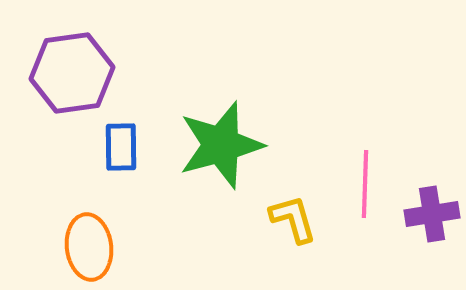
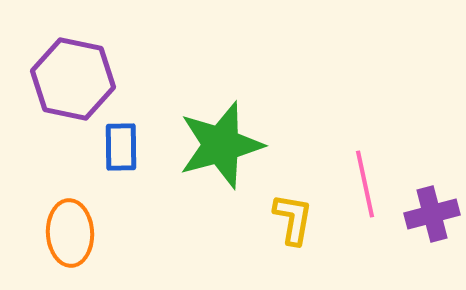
purple hexagon: moved 1 px right, 6 px down; rotated 20 degrees clockwise
pink line: rotated 14 degrees counterclockwise
purple cross: rotated 6 degrees counterclockwise
yellow L-shape: rotated 26 degrees clockwise
orange ellipse: moved 19 px left, 14 px up; rotated 4 degrees clockwise
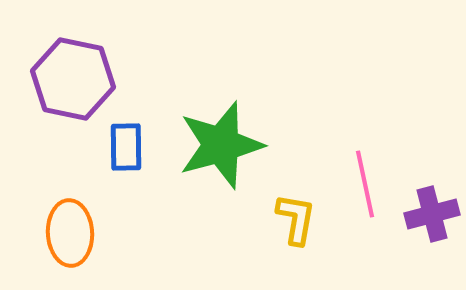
blue rectangle: moved 5 px right
yellow L-shape: moved 3 px right
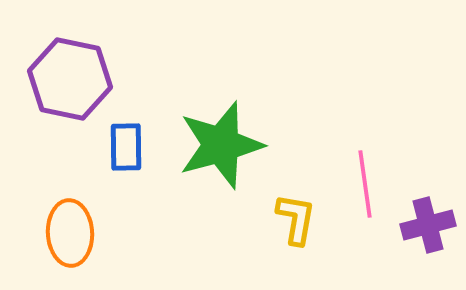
purple hexagon: moved 3 px left
pink line: rotated 4 degrees clockwise
purple cross: moved 4 px left, 11 px down
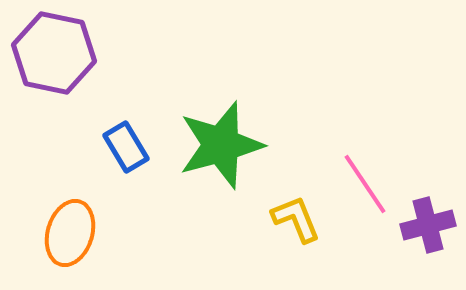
purple hexagon: moved 16 px left, 26 px up
blue rectangle: rotated 30 degrees counterclockwise
pink line: rotated 26 degrees counterclockwise
yellow L-shape: rotated 32 degrees counterclockwise
orange ellipse: rotated 20 degrees clockwise
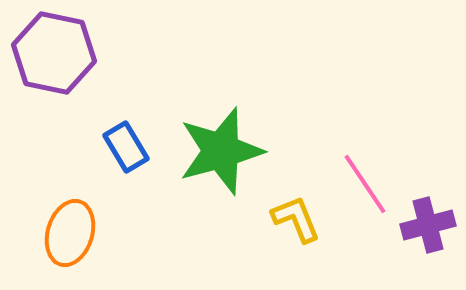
green star: moved 6 px down
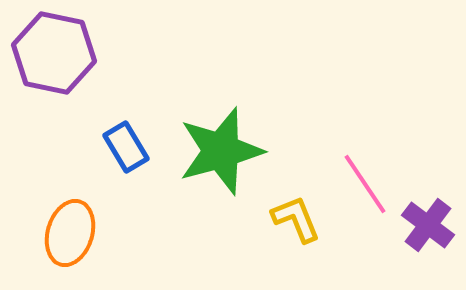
purple cross: rotated 38 degrees counterclockwise
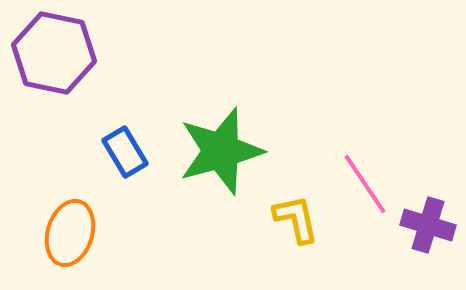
blue rectangle: moved 1 px left, 5 px down
yellow L-shape: rotated 10 degrees clockwise
purple cross: rotated 20 degrees counterclockwise
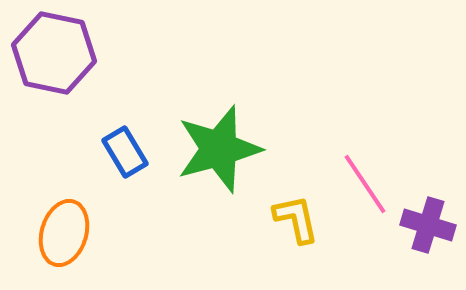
green star: moved 2 px left, 2 px up
orange ellipse: moved 6 px left
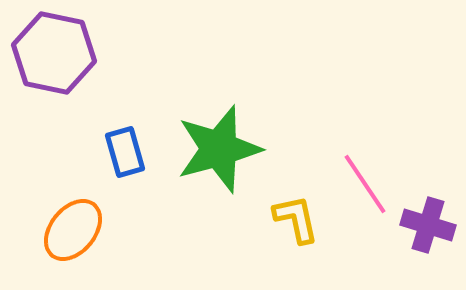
blue rectangle: rotated 15 degrees clockwise
orange ellipse: moved 9 px right, 3 px up; rotated 22 degrees clockwise
